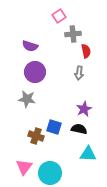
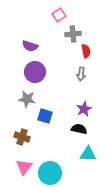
pink square: moved 1 px up
gray arrow: moved 2 px right, 1 px down
blue square: moved 9 px left, 11 px up
brown cross: moved 14 px left, 1 px down
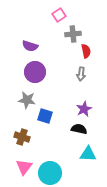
gray star: moved 1 px down
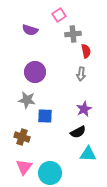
purple semicircle: moved 16 px up
blue square: rotated 14 degrees counterclockwise
black semicircle: moved 1 px left, 3 px down; rotated 140 degrees clockwise
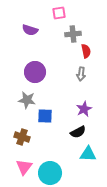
pink square: moved 2 px up; rotated 24 degrees clockwise
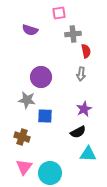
purple circle: moved 6 px right, 5 px down
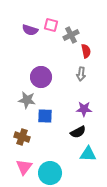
pink square: moved 8 px left, 12 px down; rotated 24 degrees clockwise
gray cross: moved 2 px left, 1 px down; rotated 21 degrees counterclockwise
purple star: rotated 28 degrees clockwise
